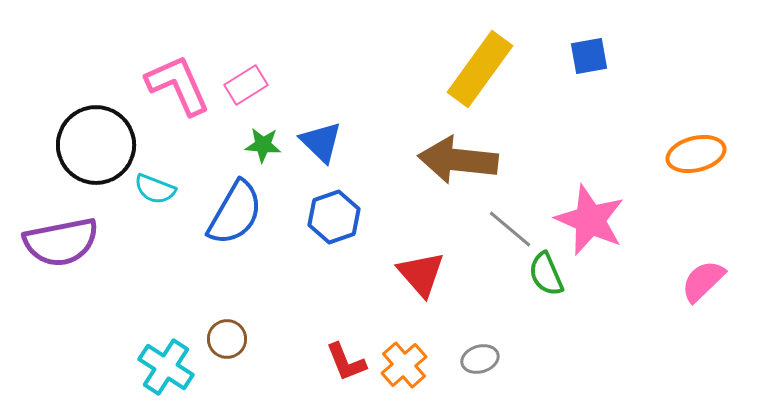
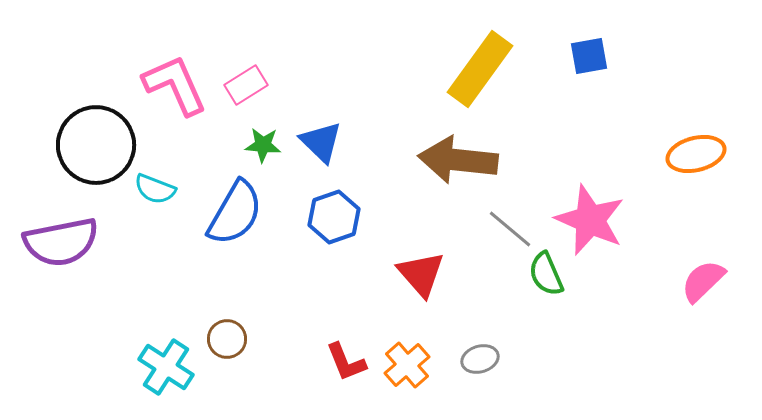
pink L-shape: moved 3 px left
orange cross: moved 3 px right
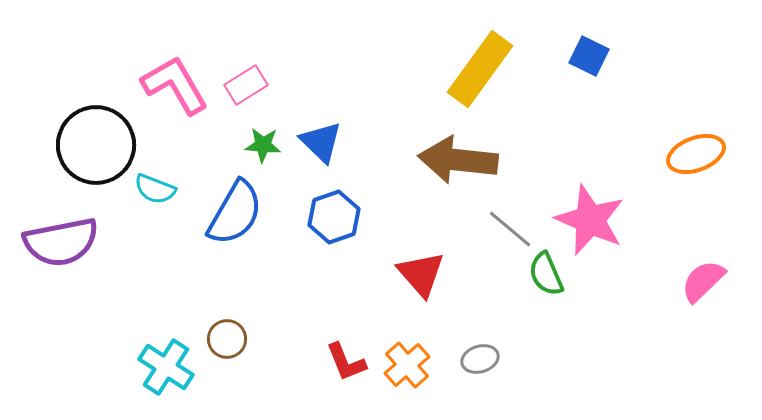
blue square: rotated 36 degrees clockwise
pink L-shape: rotated 6 degrees counterclockwise
orange ellipse: rotated 6 degrees counterclockwise
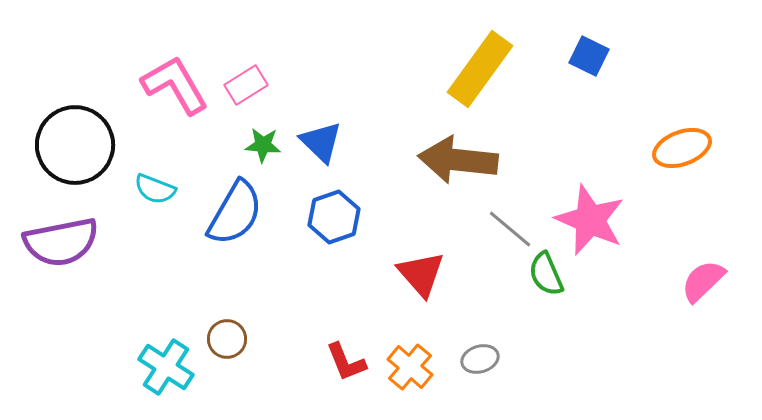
black circle: moved 21 px left
orange ellipse: moved 14 px left, 6 px up
orange cross: moved 3 px right, 2 px down; rotated 9 degrees counterclockwise
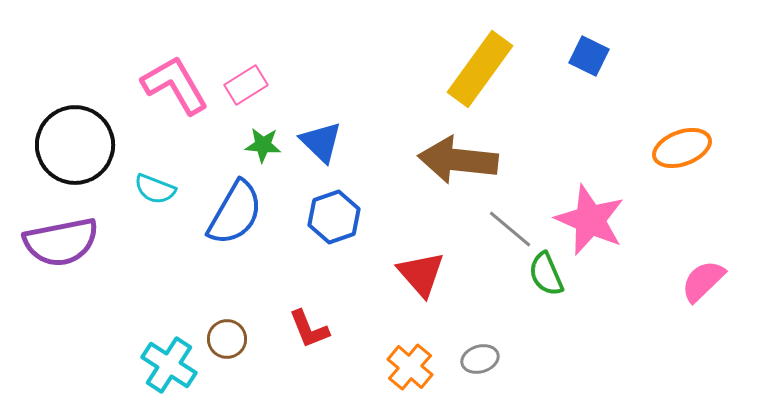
red L-shape: moved 37 px left, 33 px up
cyan cross: moved 3 px right, 2 px up
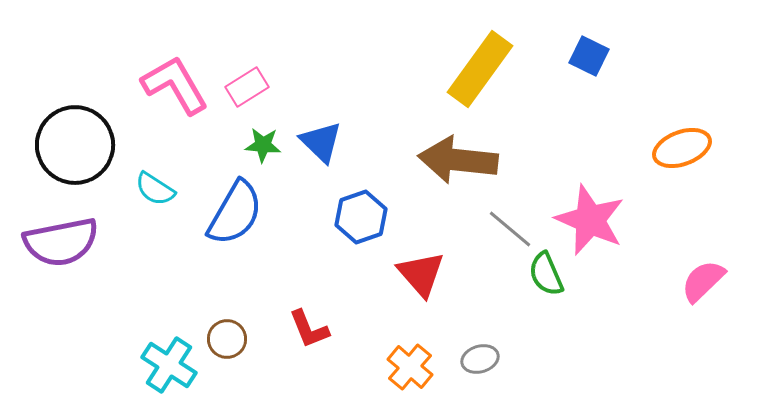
pink rectangle: moved 1 px right, 2 px down
cyan semicircle: rotated 12 degrees clockwise
blue hexagon: moved 27 px right
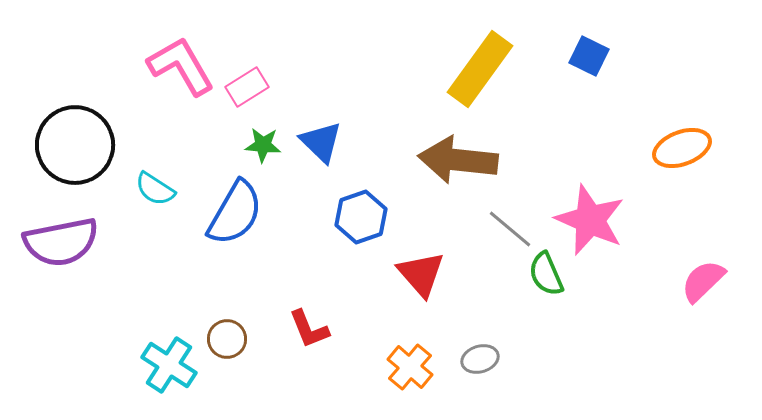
pink L-shape: moved 6 px right, 19 px up
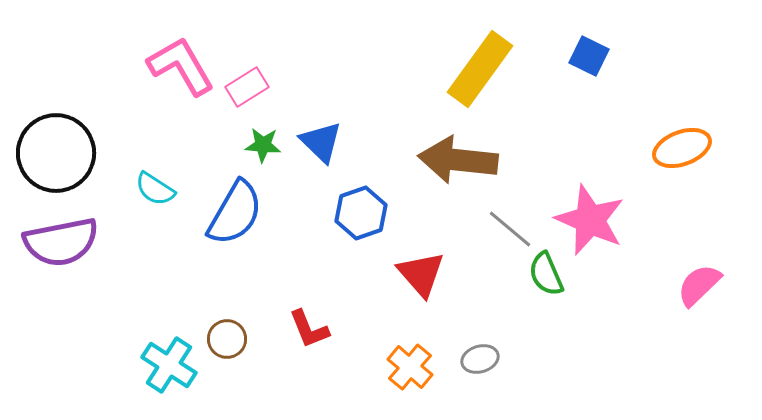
black circle: moved 19 px left, 8 px down
blue hexagon: moved 4 px up
pink semicircle: moved 4 px left, 4 px down
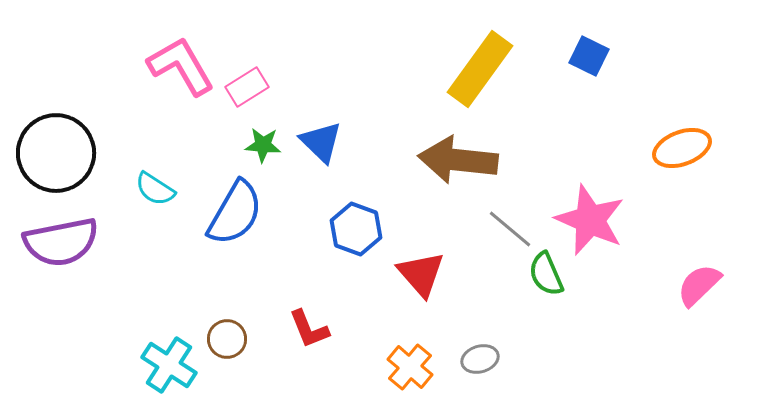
blue hexagon: moved 5 px left, 16 px down; rotated 21 degrees counterclockwise
